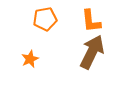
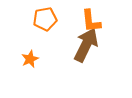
brown arrow: moved 6 px left, 7 px up
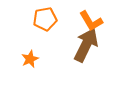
orange L-shape: rotated 25 degrees counterclockwise
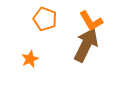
orange pentagon: rotated 30 degrees clockwise
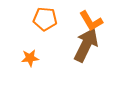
orange pentagon: rotated 15 degrees counterclockwise
orange star: moved 1 px up; rotated 18 degrees clockwise
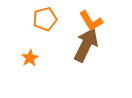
orange pentagon: rotated 20 degrees counterclockwise
orange star: rotated 24 degrees counterclockwise
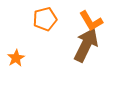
orange star: moved 14 px left
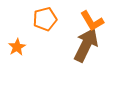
orange L-shape: moved 1 px right
orange star: moved 1 px right, 11 px up
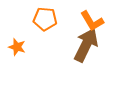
orange pentagon: rotated 20 degrees clockwise
orange star: rotated 24 degrees counterclockwise
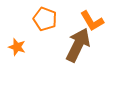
orange pentagon: rotated 15 degrees clockwise
brown arrow: moved 8 px left
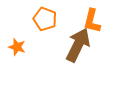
orange L-shape: rotated 45 degrees clockwise
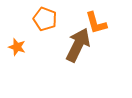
orange L-shape: moved 4 px right, 2 px down; rotated 30 degrees counterclockwise
